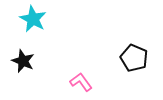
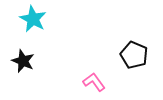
black pentagon: moved 3 px up
pink L-shape: moved 13 px right
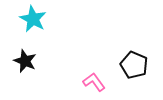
black pentagon: moved 10 px down
black star: moved 2 px right
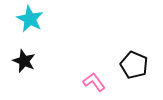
cyan star: moved 3 px left
black star: moved 1 px left
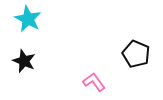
cyan star: moved 2 px left
black pentagon: moved 2 px right, 11 px up
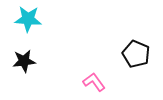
cyan star: rotated 24 degrees counterclockwise
black star: rotated 30 degrees counterclockwise
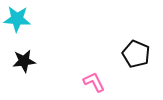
cyan star: moved 11 px left
pink L-shape: rotated 10 degrees clockwise
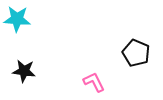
black pentagon: moved 1 px up
black star: moved 10 px down; rotated 15 degrees clockwise
